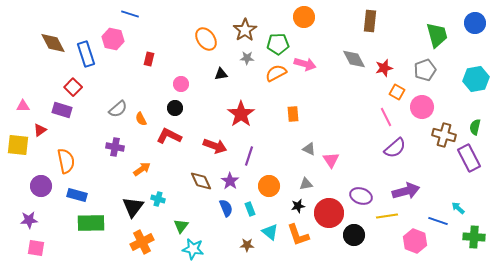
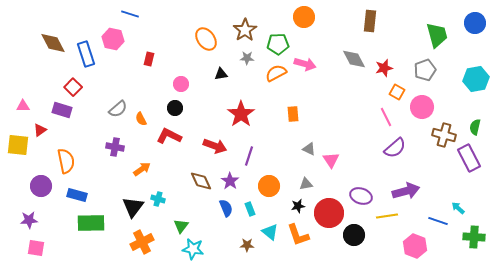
pink hexagon at (415, 241): moved 5 px down
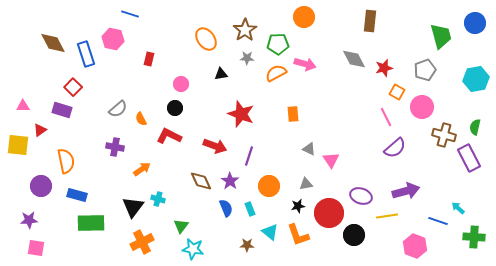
green trapezoid at (437, 35): moved 4 px right, 1 px down
red star at (241, 114): rotated 16 degrees counterclockwise
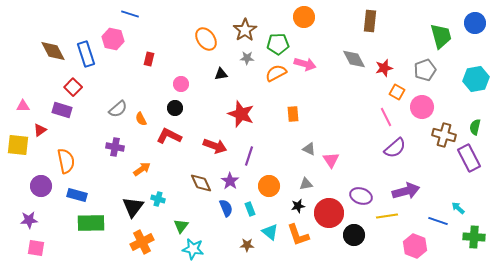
brown diamond at (53, 43): moved 8 px down
brown diamond at (201, 181): moved 2 px down
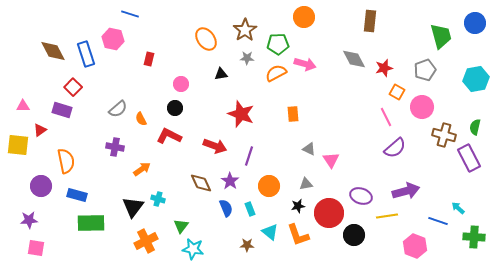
orange cross at (142, 242): moved 4 px right, 1 px up
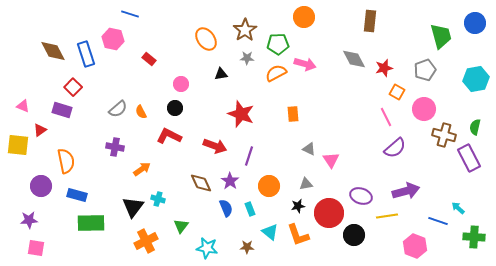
red rectangle at (149, 59): rotated 64 degrees counterclockwise
pink triangle at (23, 106): rotated 24 degrees clockwise
pink circle at (422, 107): moved 2 px right, 2 px down
orange semicircle at (141, 119): moved 7 px up
brown star at (247, 245): moved 2 px down
cyan star at (193, 249): moved 14 px right, 1 px up
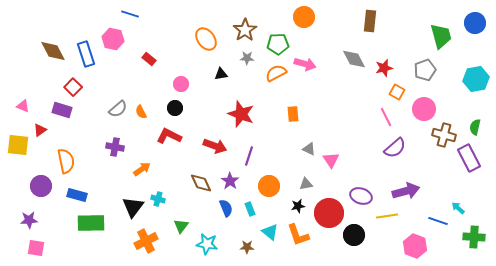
cyan star at (207, 248): moved 4 px up
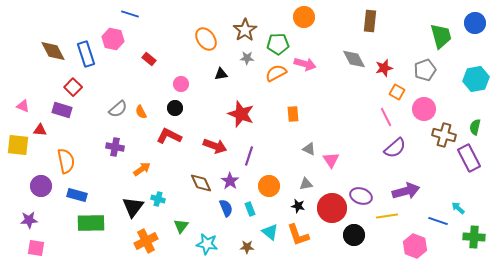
red triangle at (40, 130): rotated 40 degrees clockwise
black star at (298, 206): rotated 24 degrees clockwise
red circle at (329, 213): moved 3 px right, 5 px up
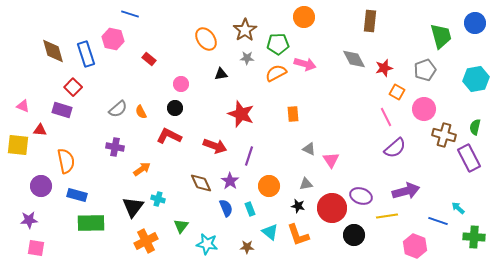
brown diamond at (53, 51): rotated 12 degrees clockwise
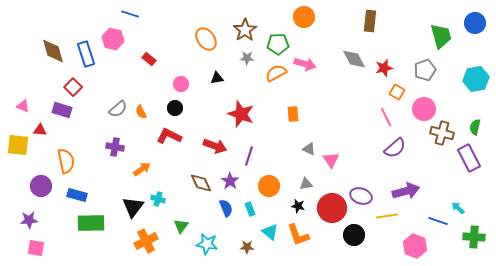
black triangle at (221, 74): moved 4 px left, 4 px down
brown cross at (444, 135): moved 2 px left, 2 px up
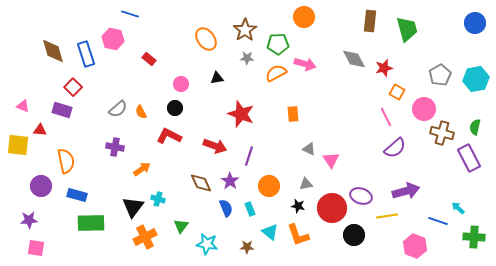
green trapezoid at (441, 36): moved 34 px left, 7 px up
gray pentagon at (425, 70): moved 15 px right, 5 px down; rotated 10 degrees counterclockwise
orange cross at (146, 241): moved 1 px left, 4 px up
